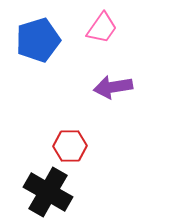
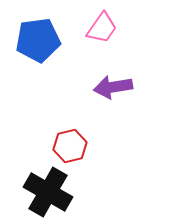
blue pentagon: rotated 9 degrees clockwise
red hexagon: rotated 12 degrees counterclockwise
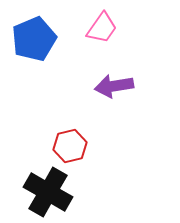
blue pentagon: moved 4 px left, 1 px up; rotated 15 degrees counterclockwise
purple arrow: moved 1 px right, 1 px up
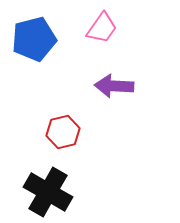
blue pentagon: rotated 9 degrees clockwise
purple arrow: rotated 12 degrees clockwise
red hexagon: moved 7 px left, 14 px up
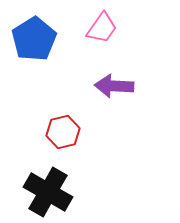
blue pentagon: rotated 18 degrees counterclockwise
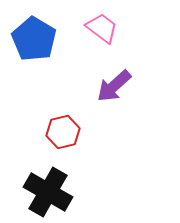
pink trapezoid: rotated 88 degrees counterclockwise
blue pentagon: rotated 9 degrees counterclockwise
purple arrow: rotated 45 degrees counterclockwise
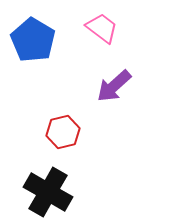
blue pentagon: moved 1 px left, 1 px down
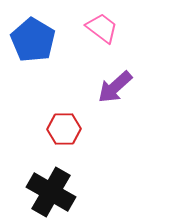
purple arrow: moved 1 px right, 1 px down
red hexagon: moved 1 px right, 3 px up; rotated 12 degrees clockwise
black cross: moved 3 px right
